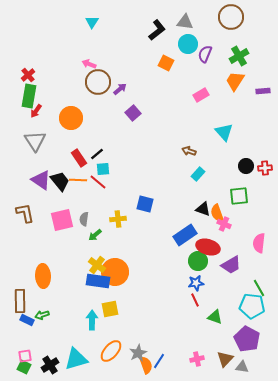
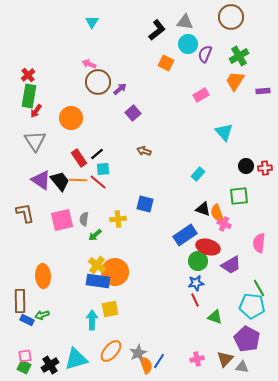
brown arrow at (189, 151): moved 45 px left
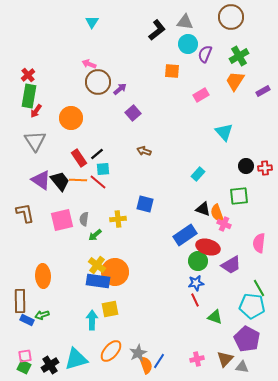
orange square at (166, 63): moved 6 px right, 8 px down; rotated 21 degrees counterclockwise
purple rectangle at (263, 91): rotated 24 degrees counterclockwise
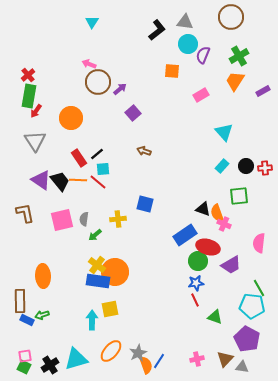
purple semicircle at (205, 54): moved 2 px left, 1 px down
cyan rectangle at (198, 174): moved 24 px right, 8 px up
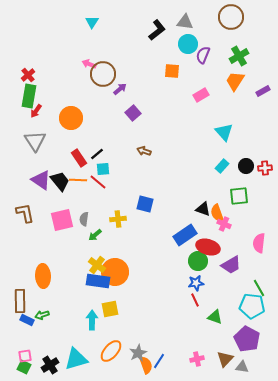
brown circle at (98, 82): moved 5 px right, 8 px up
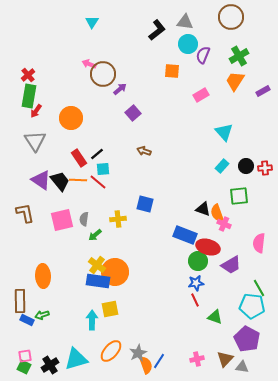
blue rectangle at (185, 235): rotated 55 degrees clockwise
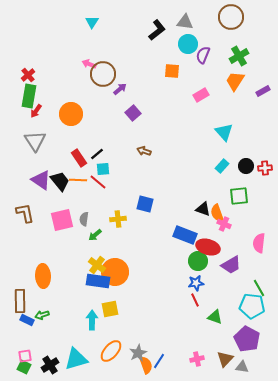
orange circle at (71, 118): moved 4 px up
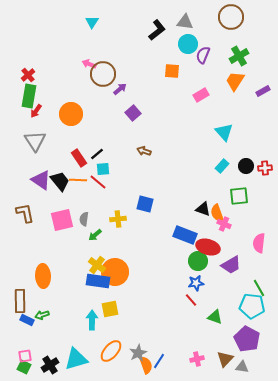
red line at (195, 300): moved 4 px left; rotated 16 degrees counterclockwise
